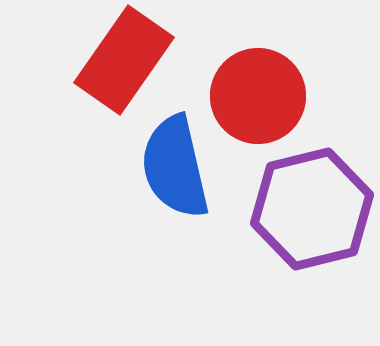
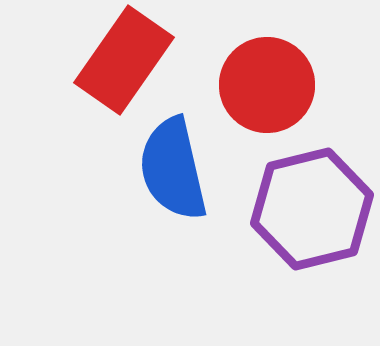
red circle: moved 9 px right, 11 px up
blue semicircle: moved 2 px left, 2 px down
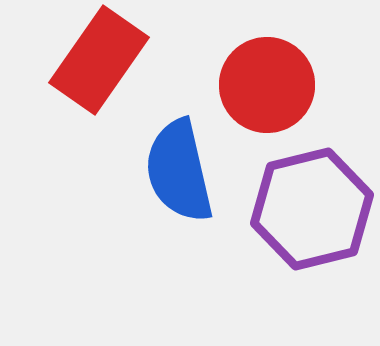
red rectangle: moved 25 px left
blue semicircle: moved 6 px right, 2 px down
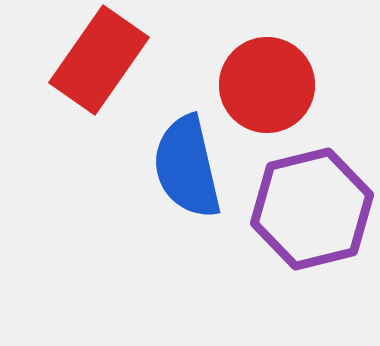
blue semicircle: moved 8 px right, 4 px up
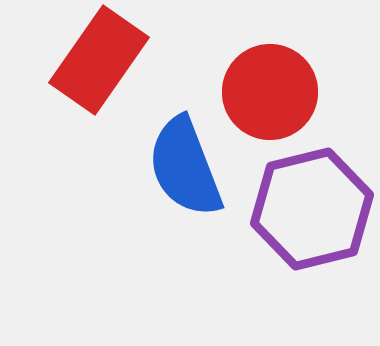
red circle: moved 3 px right, 7 px down
blue semicircle: moved 2 px left; rotated 8 degrees counterclockwise
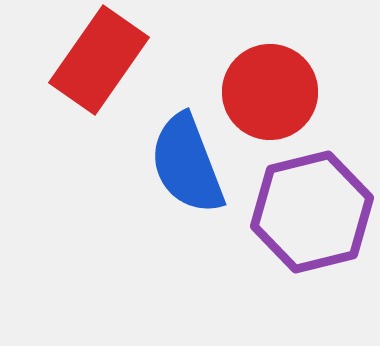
blue semicircle: moved 2 px right, 3 px up
purple hexagon: moved 3 px down
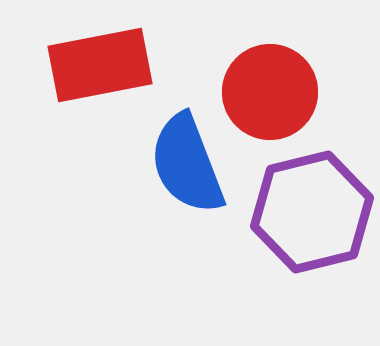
red rectangle: moved 1 px right, 5 px down; rotated 44 degrees clockwise
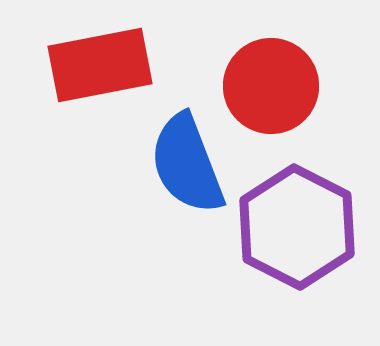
red circle: moved 1 px right, 6 px up
purple hexagon: moved 15 px left, 15 px down; rotated 19 degrees counterclockwise
